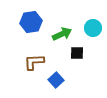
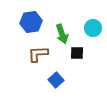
green arrow: rotated 96 degrees clockwise
brown L-shape: moved 4 px right, 8 px up
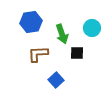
cyan circle: moved 1 px left
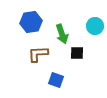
cyan circle: moved 3 px right, 2 px up
blue square: rotated 28 degrees counterclockwise
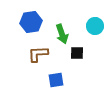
blue square: rotated 28 degrees counterclockwise
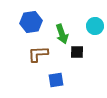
black square: moved 1 px up
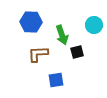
blue hexagon: rotated 10 degrees clockwise
cyan circle: moved 1 px left, 1 px up
green arrow: moved 1 px down
black square: rotated 16 degrees counterclockwise
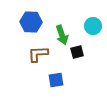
cyan circle: moved 1 px left, 1 px down
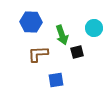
cyan circle: moved 1 px right, 2 px down
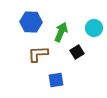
green arrow: moved 1 px left, 3 px up; rotated 138 degrees counterclockwise
black square: rotated 16 degrees counterclockwise
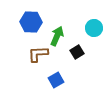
green arrow: moved 4 px left, 4 px down
blue square: rotated 21 degrees counterclockwise
